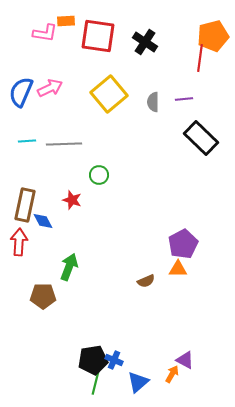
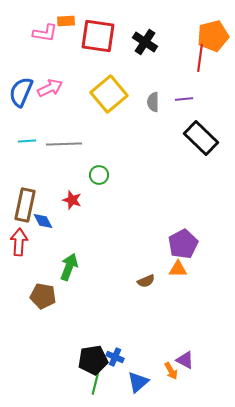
brown pentagon: rotated 10 degrees clockwise
blue cross: moved 1 px right, 3 px up
orange arrow: moved 1 px left, 3 px up; rotated 120 degrees clockwise
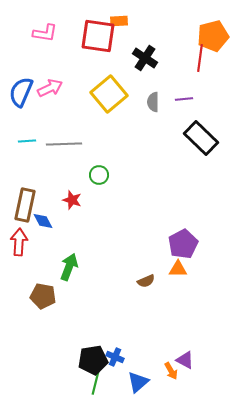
orange rectangle: moved 53 px right
black cross: moved 16 px down
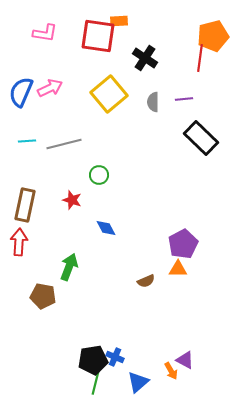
gray line: rotated 12 degrees counterclockwise
blue diamond: moved 63 px right, 7 px down
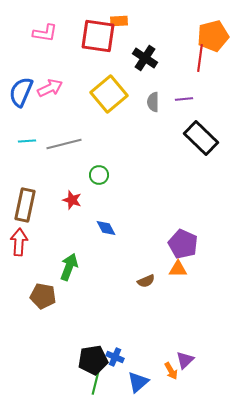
purple pentagon: rotated 20 degrees counterclockwise
purple triangle: rotated 48 degrees clockwise
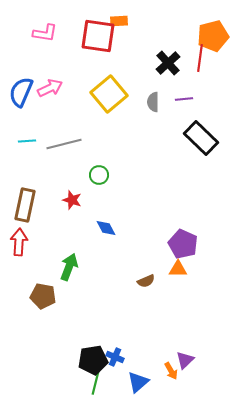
black cross: moved 23 px right, 5 px down; rotated 15 degrees clockwise
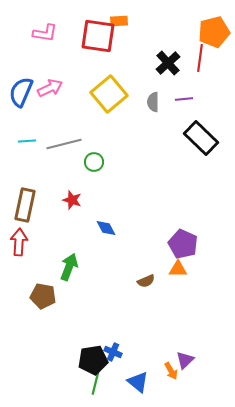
orange pentagon: moved 1 px right, 4 px up
green circle: moved 5 px left, 13 px up
blue cross: moved 2 px left, 5 px up
blue triangle: rotated 40 degrees counterclockwise
